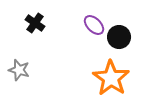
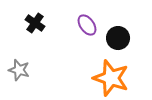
purple ellipse: moved 7 px left; rotated 10 degrees clockwise
black circle: moved 1 px left, 1 px down
orange star: rotated 15 degrees counterclockwise
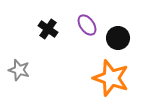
black cross: moved 13 px right, 6 px down
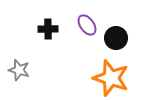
black cross: rotated 36 degrees counterclockwise
black circle: moved 2 px left
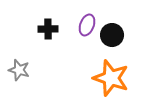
purple ellipse: rotated 55 degrees clockwise
black circle: moved 4 px left, 3 px up
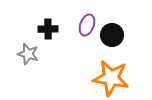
gray star: moved 9 px right, 16 px up
orange star: rotated 9 degrees counterclockwise
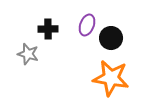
black circle: moved 1 px left, 3 px down
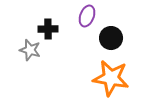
purple ellipse: moved 9 px up
gray star: moved 2 px right, 4 px up
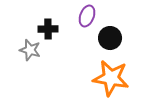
black circle: moved 1 px left
